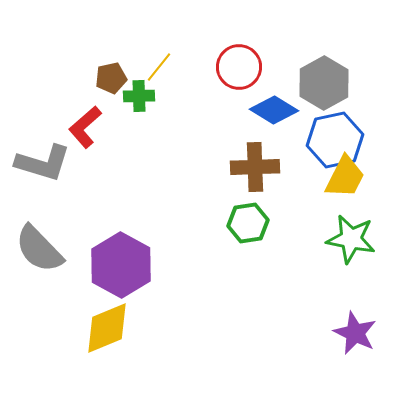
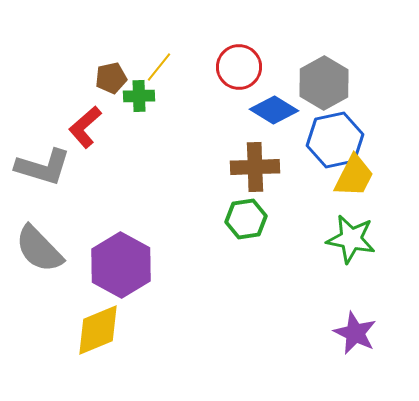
gray L-shape: moved 4 px down
yellow trapezoid: moved 9 px right, 1 px up
green hexagon: moved 2 px left, 4 px up
yellow diamond: moved 9 px left, 2 px down
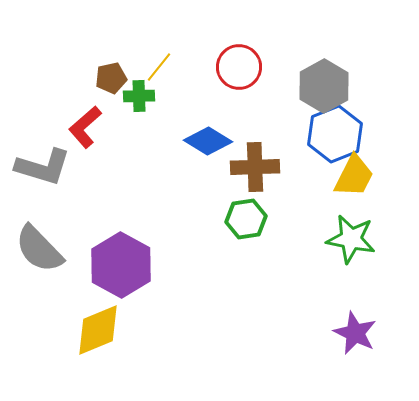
gray hexagon: moved 3 px down
blue diamond: moved 66 px left, 31 px down
blue hexagon: moved 6 px up; rotated 10 degrees counterclockwise
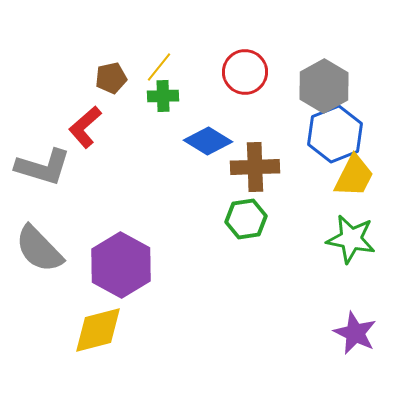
red circle: moved 6 px right, 5 px down
green cross: moved 24 px right
yellow diamond: rotated 8 degrees clockwise
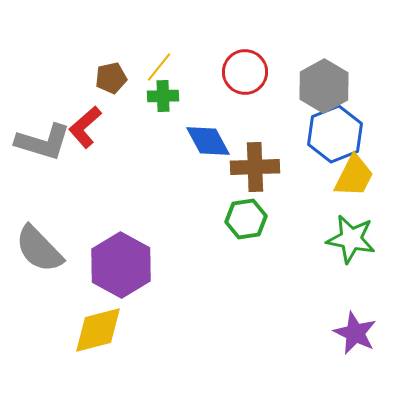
blue diamond: rotated 30 degrees clockwise
gray L-shape: moved 25 px up
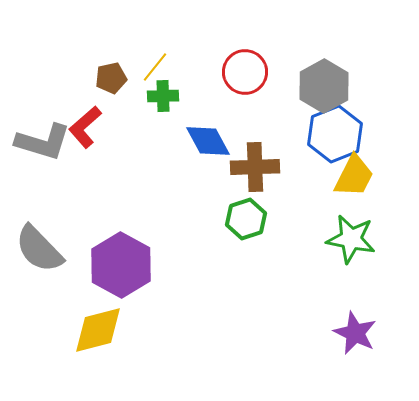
yellow line: moved 4 px left
green hexagon: rotated 9 degrees counterclockwise
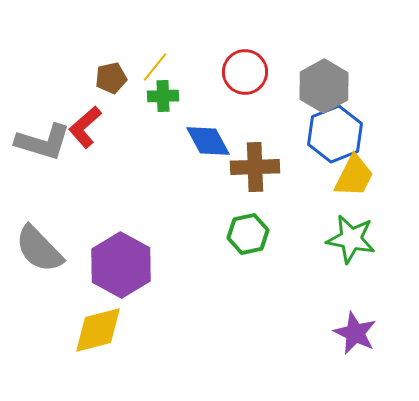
green hexagon: moved 2 px right, 15 px down; rotated 6 degrees clockwise
